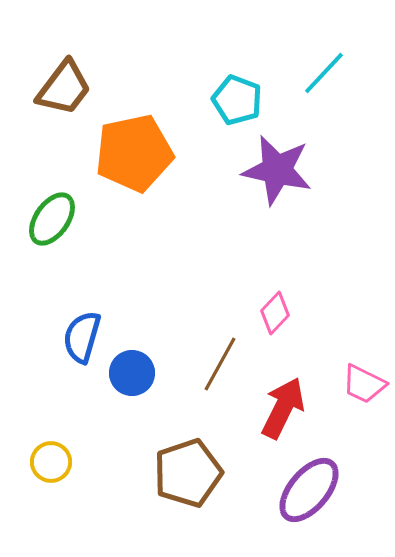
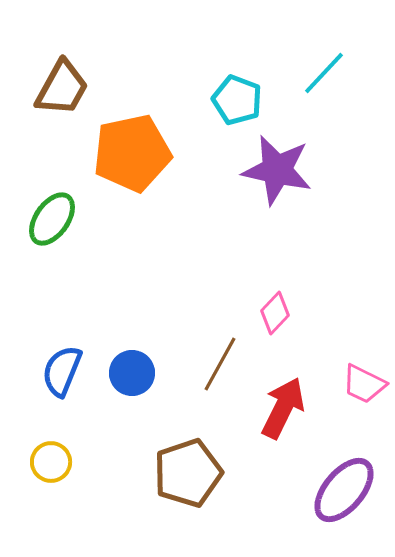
brown trapezoid: moved 2 px left; rotated 8 degrees counterclockwise
orange pentagon: moved 2 px left
blue semicircle: moved 20 px left, 34 px down; rotated 6 degrees clockwise
purple ellipse: moved 35 px right
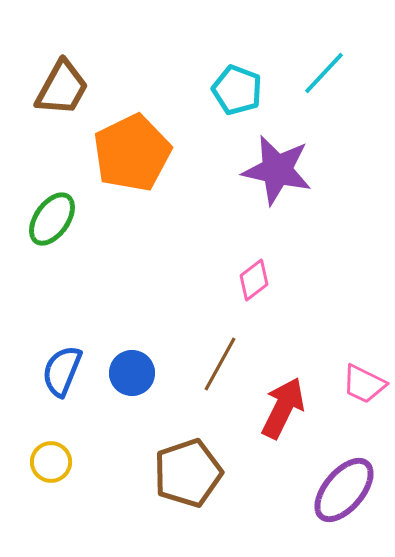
cyan pentagon: moved 10 px up
orange pentagon: rotated 14 degrees counterclockwise
pink diamond: moved 21 px left, 33 px up; rotated 9 degrees clockwise
